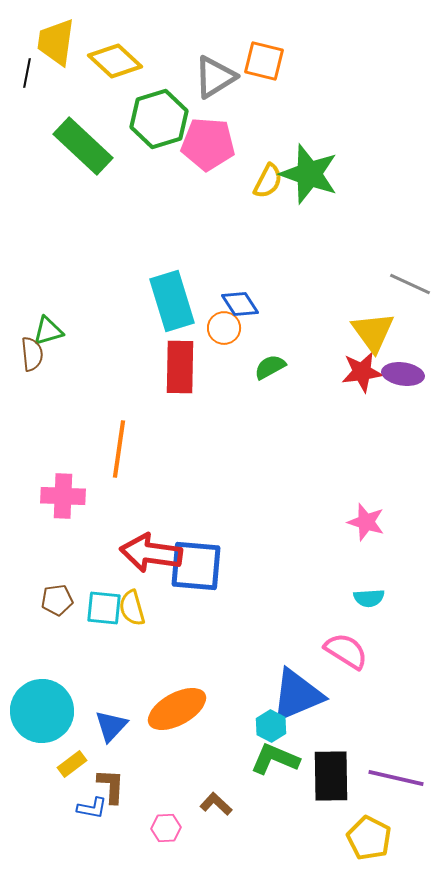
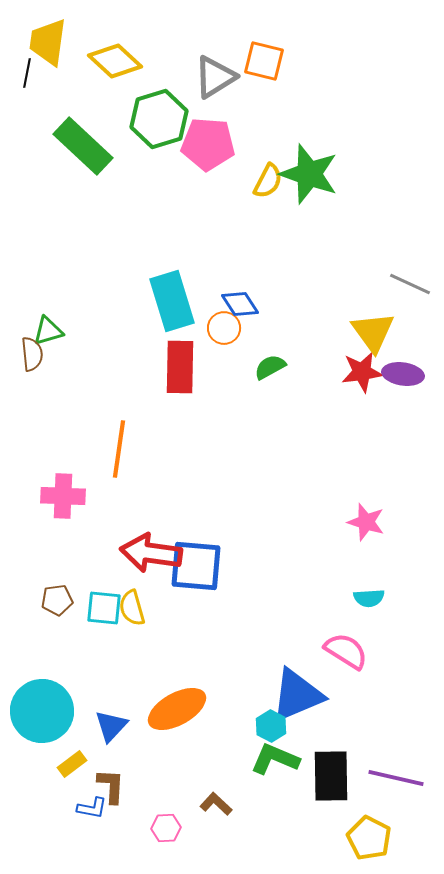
yellow trapezoid at (56, 42): moved 8 px left
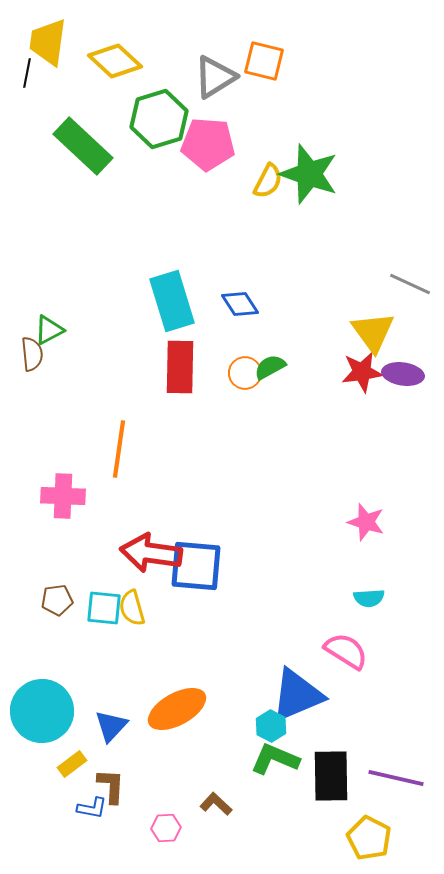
orange circle at (224, 328): moved 21 px right, 45 px down
green triangle at (48, 331): moved 1 px right, 1 px up; rotated 12 degrees counterclockwise
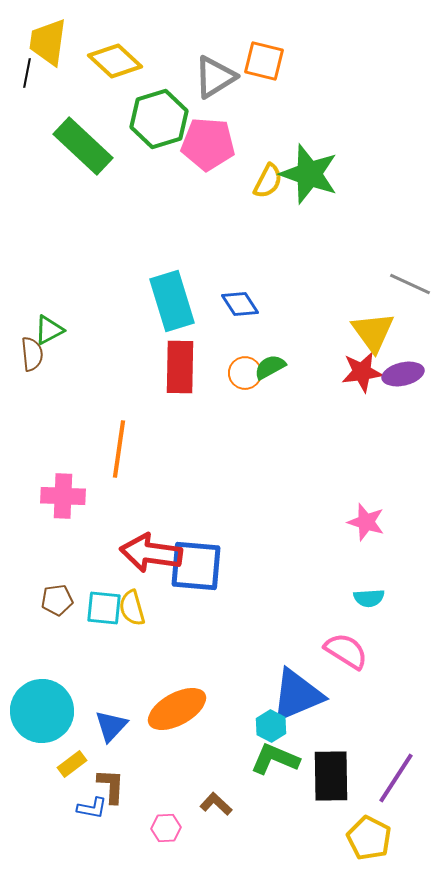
purple ellipse at (403, 374): rotated 21 degrees counterclockwise
purple line at (396, 778): rotated 70 degrees counterclockwise
